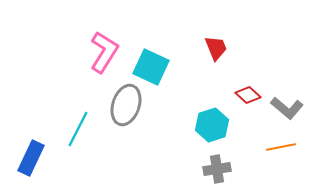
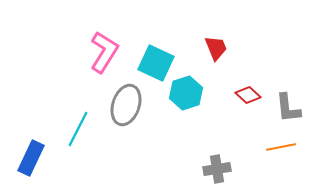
cyan square: moved 5 px right, 4 px up
gray L-shape: moved 1 px right; rotated 44 degrees clockwise
cyan hexagon: moved 26 px left, 32 px up
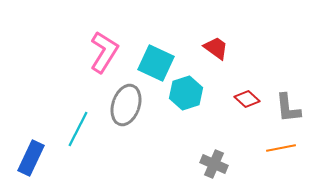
red trapezoid: rotated 32 degrees counterclockwise
red diamond: moved 1 px left, 4 px down
orange line: moved 1 px down
gray cross: moved 3 px left, 5 px up; rotated 32 degrees clockwise
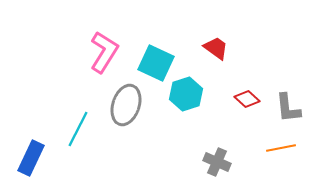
cyan hexagon: moved 1 px down
gray cross: moved 3 px right, 2 px up
